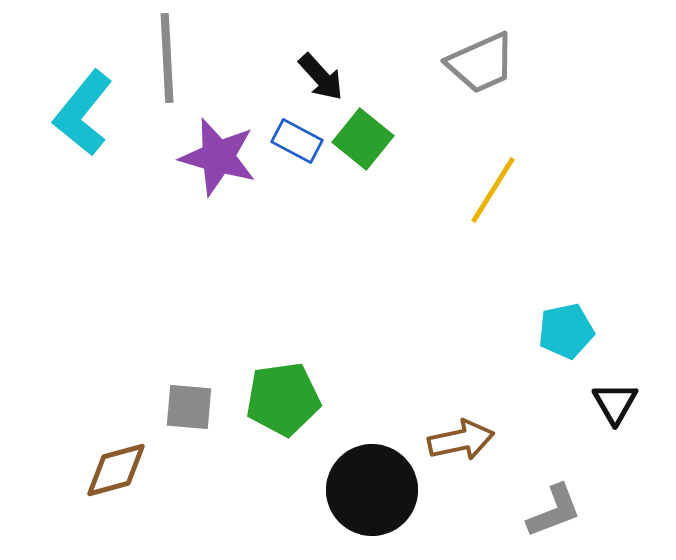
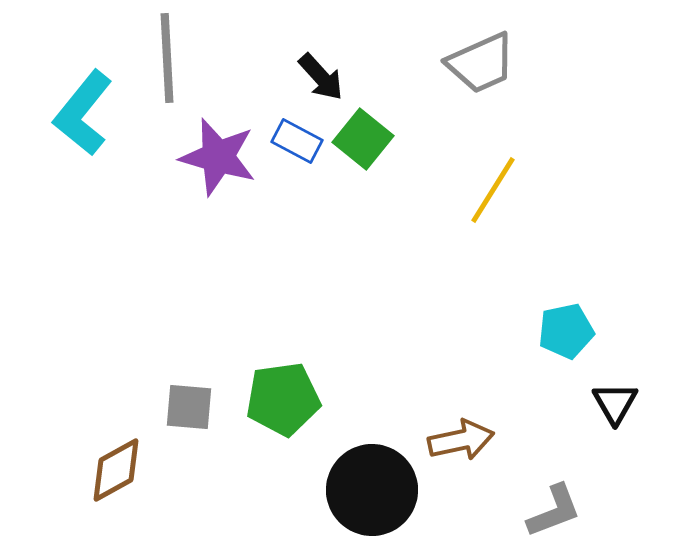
brown diamond: rotated 14 degrees counterclockwise
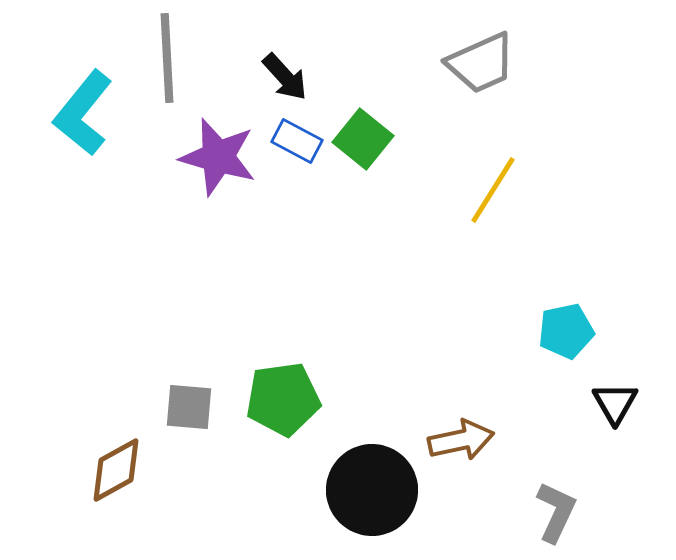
black arrow: moved 36 px left
gray L-shape: moved 2 px right, 1 px down; rotated 44 degrees counterclockwise
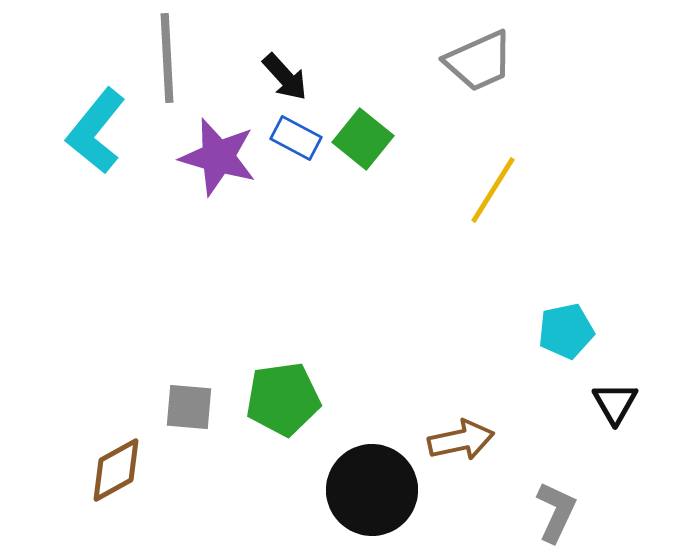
gray trapezoid: moved 2 px left, 2 px up
cyan L-shape: moved 13 px right, 18 px down
blue rectangle: moved 1 px left, 3 px up
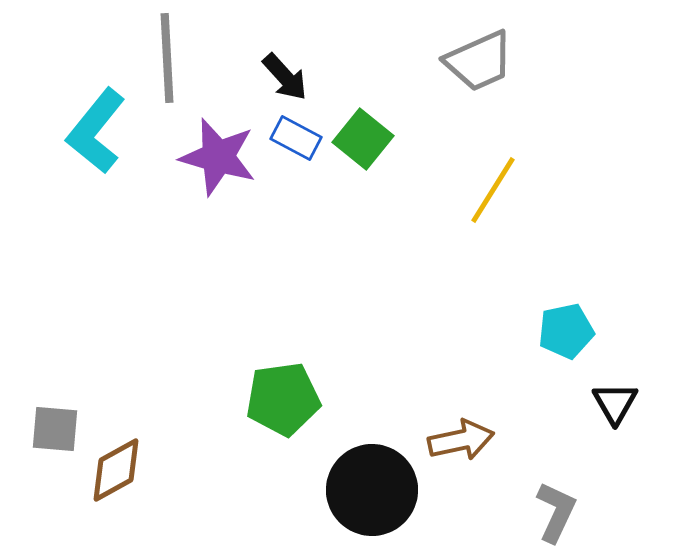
gray square: moved 134 px left, 22 px down
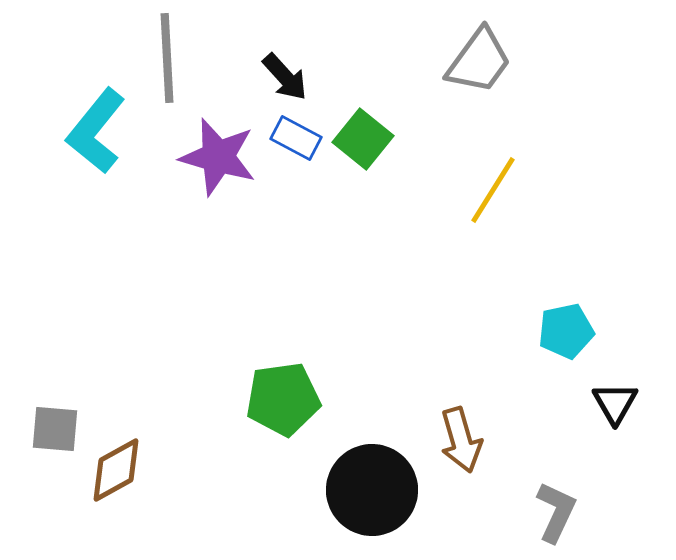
gray trapezoid: rotated 30 degrees counterclockwise
brown arrow: rotated 86 degrees clockwise
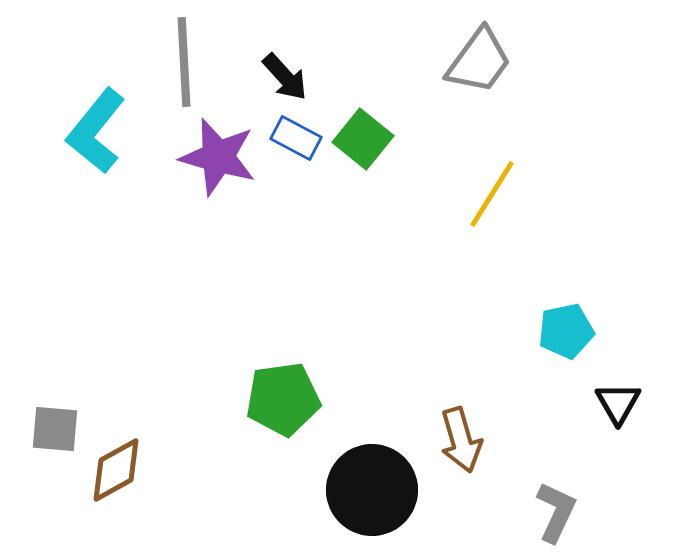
gray line: moved 17 px right, 4 px down
yellow line: moved 1 px left, 4 px down
black triangle: moved 3 px right
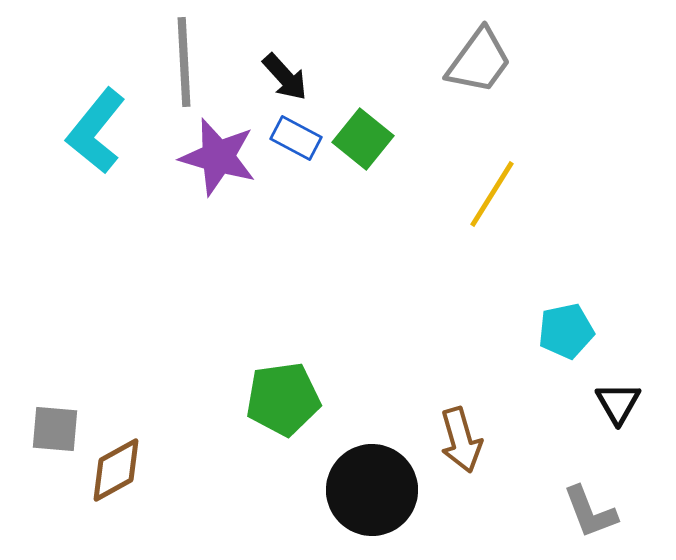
gray L-shape: moved 34 px right; rotated 134 degrees clockwise
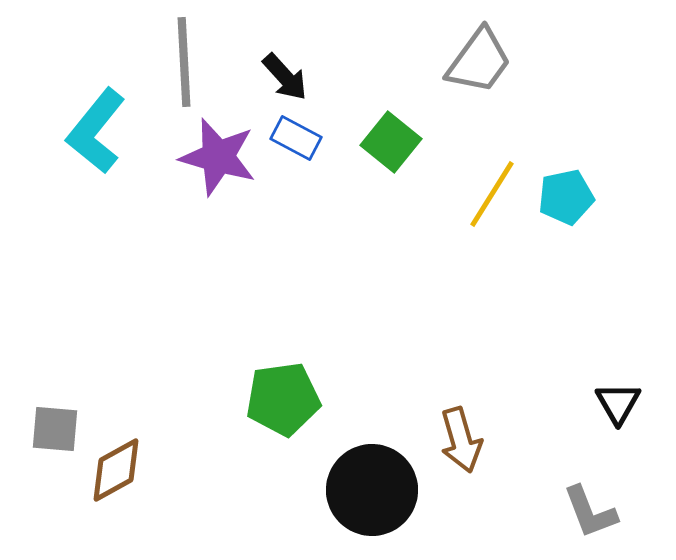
green square: moved 28 px right, 3 px down
cyan pentagon: moved 134 px up
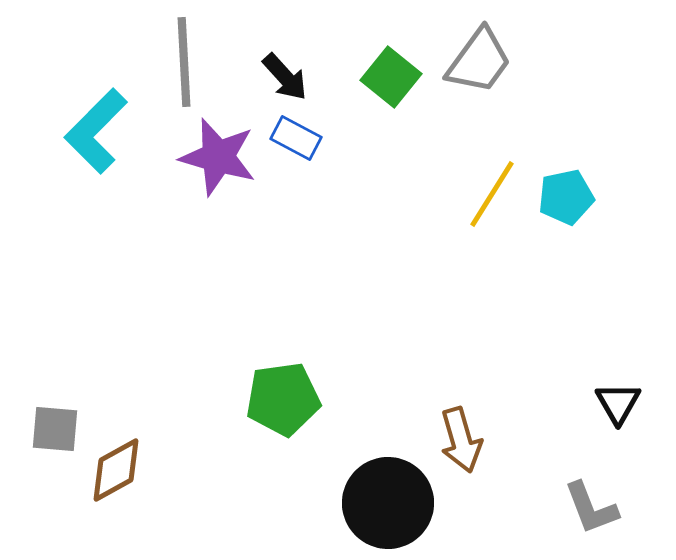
cyan L-shape: rotated 6 degrees clockwise
green square: moved 65 px up
black circle: moved 16 px right, 13 px down
gray L-shape: moved 1 px right, 4 px up
